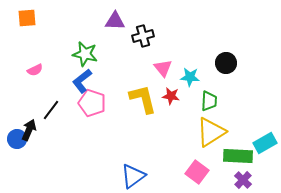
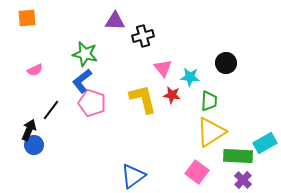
red star: moved 1 px right, 1 px up
blue circle: moved 17 px right, 6 px down
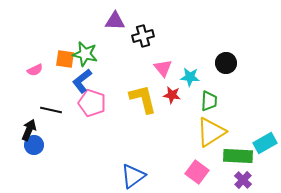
orange square: moved 38 px right, 41 px down; rotated 12 degrees clockwise
black line: rotated 65 degrees clockwise
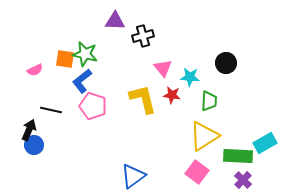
pink pentagon: moved 1 px right, 3 px down
yellow triangle: moved 7 px left, 4 px down
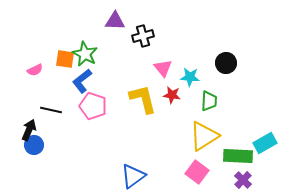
green star: rotated 15 degrees clockwise
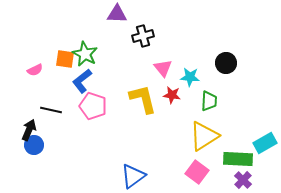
purple triangle: moved 2 px right, 7 px up
green rectangle: moved 3 px down
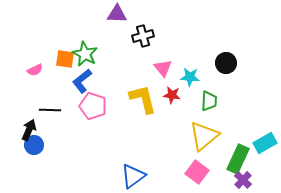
black line: moved 1 px left; rotated 10 degrees counterclockwise
yellow triangle: rotated 8 degrees counterclockwise
green rectangle: rotated 68 degrees counterclockwise
